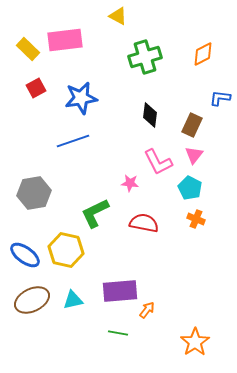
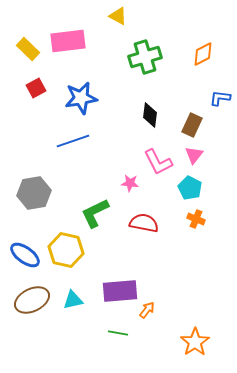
pink rectangle: moved 3 px right, 1 px down
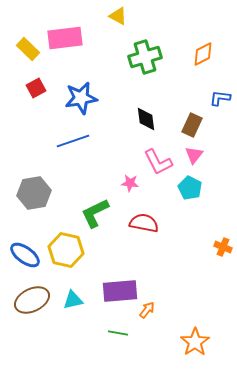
pink rectangle: moved 3 px left, 3 px up
black diamond: moved 4 px left, 4 px down; rotated 15 degrees counterclockwise
orange cross: moved 27 px right, 28 px down
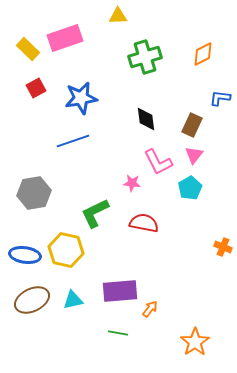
yellow triangle: rotated 30 degrees counterclockwise
pink rectangle: rotated 12 degrees counterclockwise
pink star: moved 2 px right
cyan pentagon: rotated 15 degrees clockwise
blue ellipse: rotated 28 degrees counterclockwise
orange arrow: moved 3 px right, 1 px up
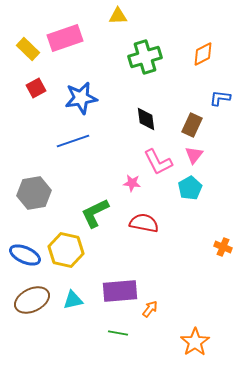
blue ellipse: rotated 16 degrees clockwise
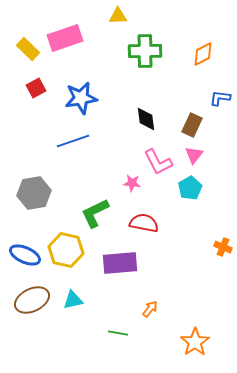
green cross: moved 6 px up; rotated 16 degrees clockwise
purple rectangle: moved 28 px up
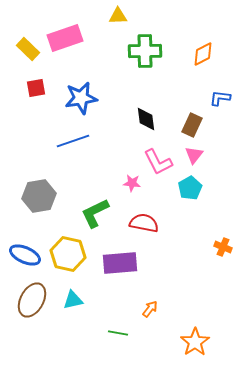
red square: rotated 18 degrees clockwise
gray hexagon: moved 5 px right, 3 px down
yellow hexagon: moved 2 px right, 4 px down
brown ellipse: rotated 36 degrees counterclockwise
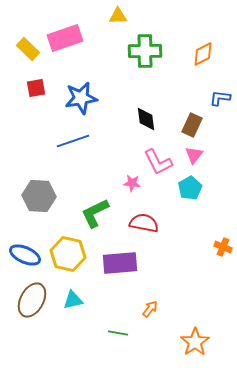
gray hexagon: rotated 12 degrees clockwise
